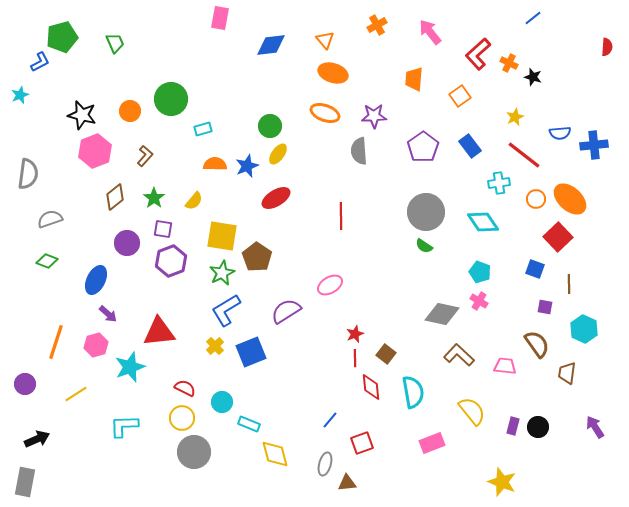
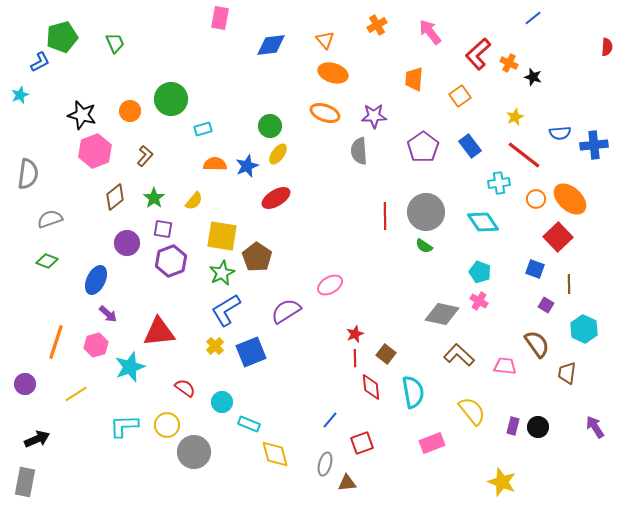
red line at (341, 216): moved 44 px right
purple square at (545, 307): moved 1 px right, 2 px up; rotated 21 degrees clockwise
red semicircle at (185, 388): rotated 10 degrees clockwise
yellow circle at (182, 418): moved 15 px left, 7 px down
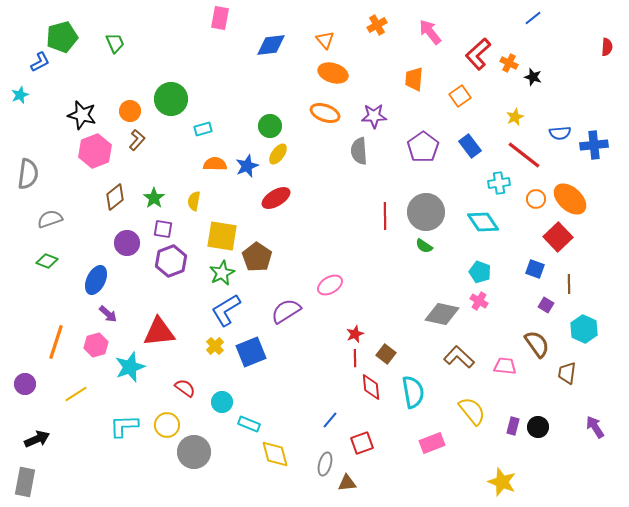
brown L-shape at (145, 156): moved 8 px left, 16 px up
yellow semicircle at (194, 201): rotated 150 degrees clockwise
brown L-shape at (459, 355): moved 2 px down
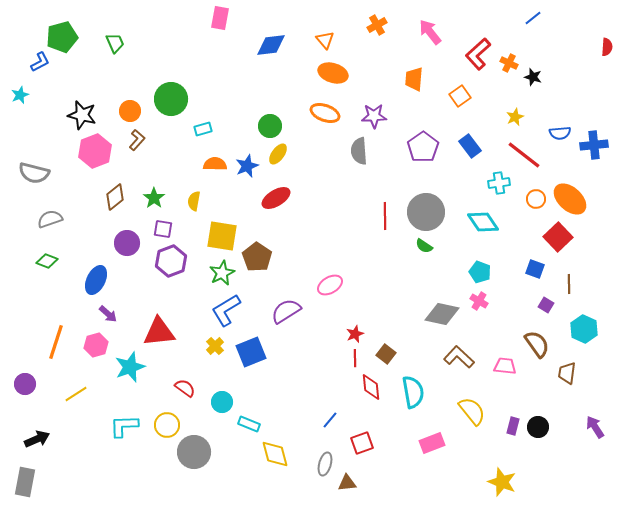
gray semicircle at (28, 174): moved 6 px right, 1 px up; rotated 96 degrees clockwise
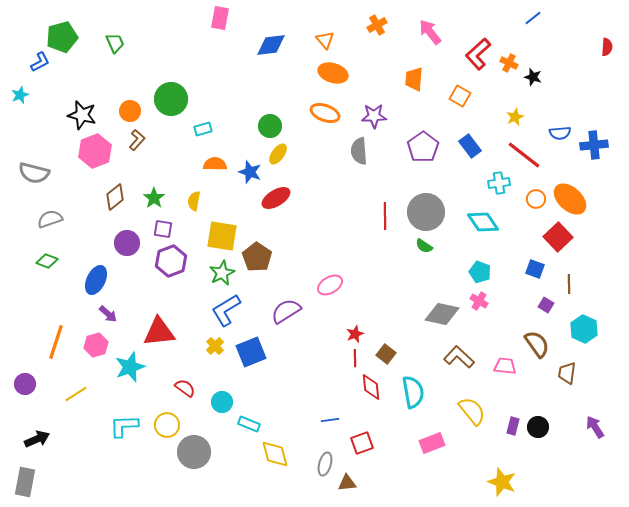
orange square at (460, 96): rotated 25 degrees counterclockwise
blue star at (247, 166): moved 3 px right, 6 px down; rotated 30 degrees counterclockwise
blue line at (330, 420): rotated 42 degrees clockwise
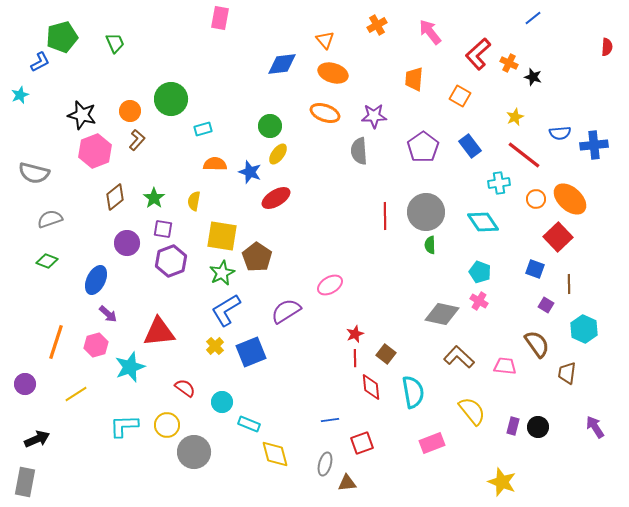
blue diamond at (271, 45): moved 11 px right, 19 px down
green semicircle at (424, 246): moved 6 px right, 1 px up; rotated 54 degrees clockwise
